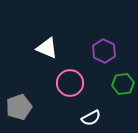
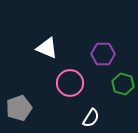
purple hexagon: moved 1 px left, 3 px down; rotated 25 degrees counterclockwise
green hexagon: rotated 25 degrees clockwise
gray pentagon: moved 1 px down
white semicircle: rotated 30 degrees counterclockwise
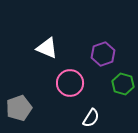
purple hexagon: rotated 20 degrees counterclockwise
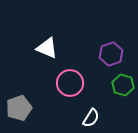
purple hexagon: moved 8 px right
green hexagon: moved 1 px down
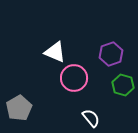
white triangle: moved 8 px right, 4 px down
pink circle: moved 4 px right, 5 px up
gray pentagon: rotated 10 degrees counterclockwise
white semicircle: rotated 72 degrees counterclockwise
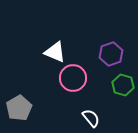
pink circle: moved 1 px left
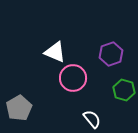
green hexagon: moved 1 px right, 5 px down
white semicircle: moved 1 px right, 1 px down
